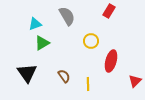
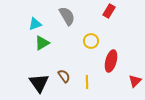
black triangle: moved 12 px right, 10 px down
yellow line: moved 1 px left, 2 px up
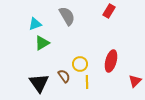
yellow circle: moved 11 px left, 23 px down
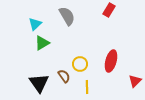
red rectangle: moved 1 px up
cyan triangle: rotated 24 degrees counterclockwise
yellow line: moved 5 px down
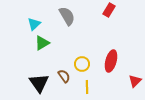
cyan triangle: moved 1 px left
yellow circle: moved 2 px right
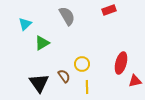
red rectangle: rotated 40 degrees clockwise
cyan triangle: moved 9 px left
red ellipse: moved 10 px right, 2 px down
red triangle: rotated 32 degrees clockwise
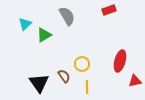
green triangle: moved 2 px right, 8 px up
red ellipse: moved 1 px left, 2 px up
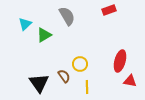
yellow circle: moved 2 px left
red triangle: moved 5 px left; rotated 24 degrees clockwise
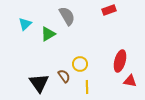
green triangle: moved 4 px right, 1 px up
